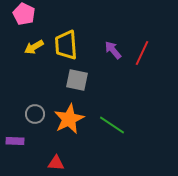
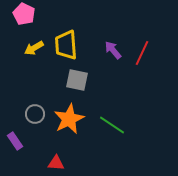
yellow arrow: moved 1 px down
purple rectangle: rotated 54 degrees clockwise
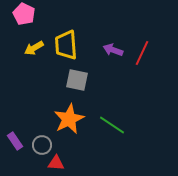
purple arrow: rotated 30 degrees counterclockwise
gray circle: moved 7 px right, 31 px down
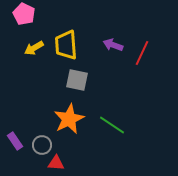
purple arrow: moved 5 px up
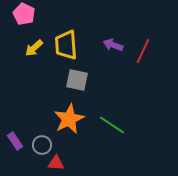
yellow arrow: rotated 12 degrees counterclockwise
red line: moved 1 px right, 2 px up
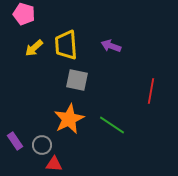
pink pentagon: rotated 10 degrees counterclockwise
purple arrow: moved 2 px left, 1 px down
red line: moved 8 px right, 40 px down; rotated 15 degrees counterclockwise
red triangle: moved 2 px left, 1 px down
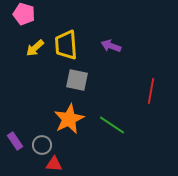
yellow arrow: moved 1 px right
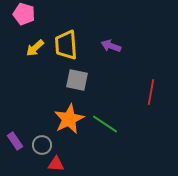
red line: moved 1 px down
green line: moved 7 px left, 1 px up
red triangle: moved 2 px right
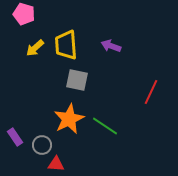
red line: rotated 15 degrees clockwise
green line: moved 2 px down
purple rectangle: moved 4 px up
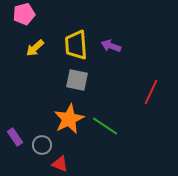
pink pentagon: rotated 30 degrees counterclockwise
yellow trapezoid: moved 10 px right
red triangle: moved 4 px right; rotated 18 degrees clockwise
